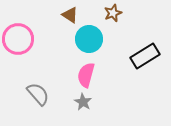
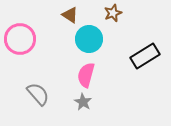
pink circle: moved 2 px right
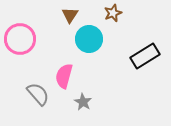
brown triangle: rotated 30 degrees clockwise
pink semicircle: moved 22 px left, 1 px down
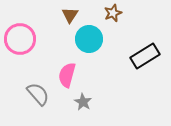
pink semicircle: moved 3 px right, 1 px up
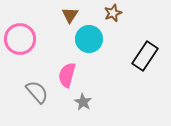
black rectangle: rotated 24 degrees counterclockwise
gray semicircle: moved 1 px left, 2 px up
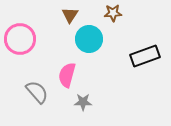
brown star: rotated 18 degrees clockwise
black rectangle: rotated 36 degrees clockwise
gray star: rotated 30 degrees counterclockwise
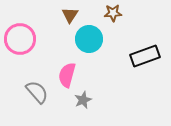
gray star: moved 2 px up; rotated 24 degrees counterclockwise
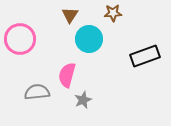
gray semicircle: rotated 55 degrees counterclockwise
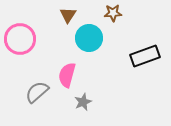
brown triangle: moved 2 px left
cyan circle: moved 1 px up
gray semicircle: rotated 35 degrees counterclockwise
gray star: moved 2 px down
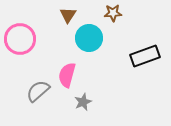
gray semicircle: moved 1 px right, 1 px up
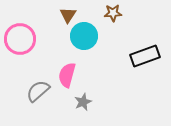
cyan circle: moved 5 px left, 2 px up
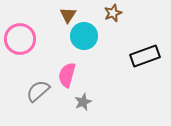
brown star: rotated 18 degrees counterclockwise
